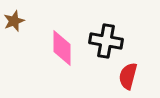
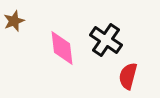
black cross: moved 1 px up; rotated 24 degrees clockwise
pink diamond: rotated 6 degrees counterclockwise
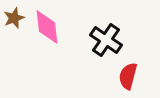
brown star: moved 3 px up
pink diamond: moved 15 px left, 21 px up
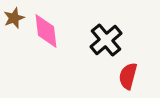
pink diamond: moved 1 px left, 4 px down
black cross: rotated 16 degrees clockwise
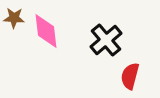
brown star: rotated 25 degrees clockwise
red semicircle: moved 2 px right
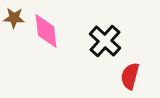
black cross: moved 1 px left, 1 px down; rotated 8 degrees counterclockwise
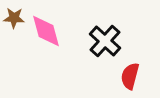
pink diamond: rotated 9 degrees counterclockwise
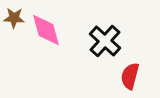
pink diamond: moved 1 px up
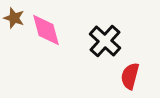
brown star: rotated 15 degrees clockwise
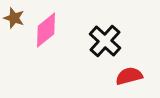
pink diamond: rotated 66 degrees clockwise
red semicircle: moved 1 px left; rotated 60 degrees clockwise
